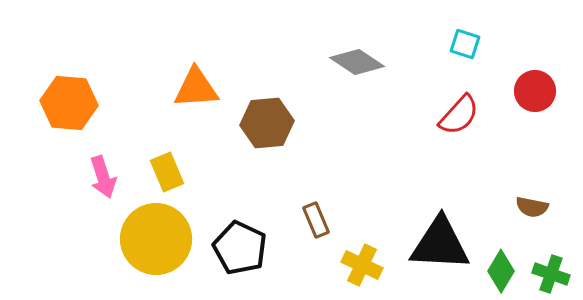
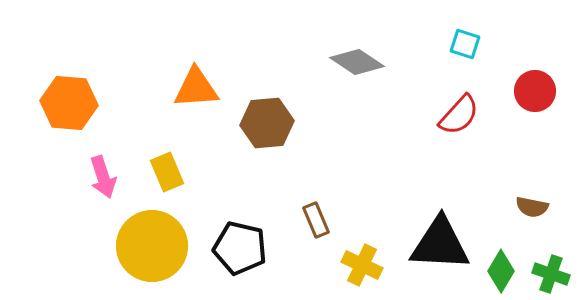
yellow circle: moved 4 px left, 7 px down
black pentagon: rotated 12 degrees counterclockwise
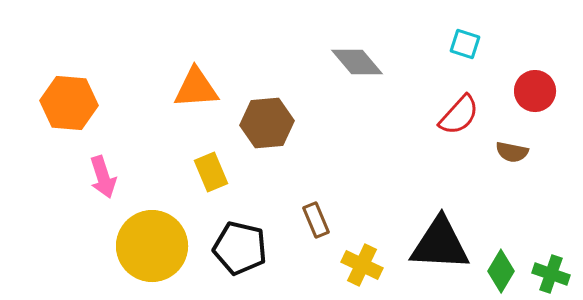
gray diamond: rotated 16 degrees clockwise
yellow rectangle: moved 44 px right
brown semicircle: moved 20 px left, 55 px up
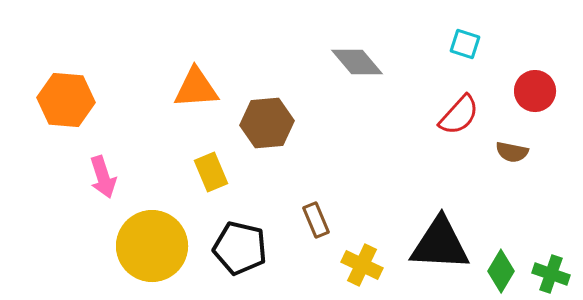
orange hexagon: moved 3 px left, 3 px up
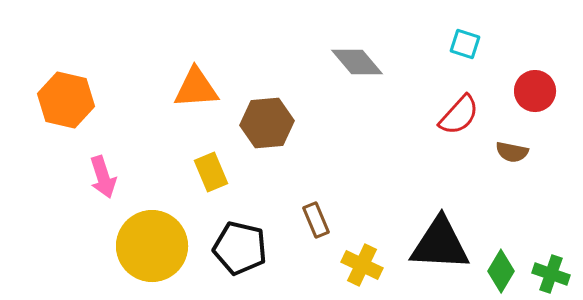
orange hexagon: rotated 8 degrees clockwise
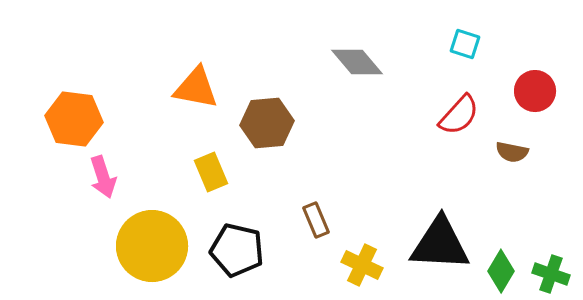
orange triangle: rotated 15 degrees clockwise
orange hexagon: moved 8 px right, 19 px down; rotated 6 degrees counterclockwise
black pentagon: moved 3 px left, 2 px down
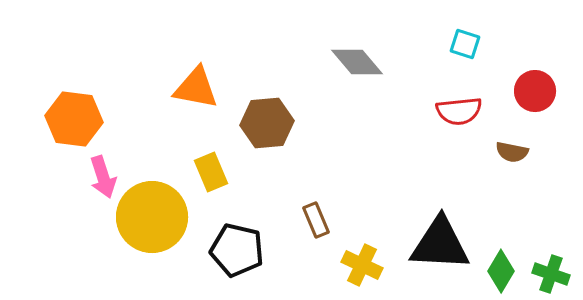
red semicircle: moved 4 px up; rotated 42 degrees clockwise
yellow circle: moved 29 px up
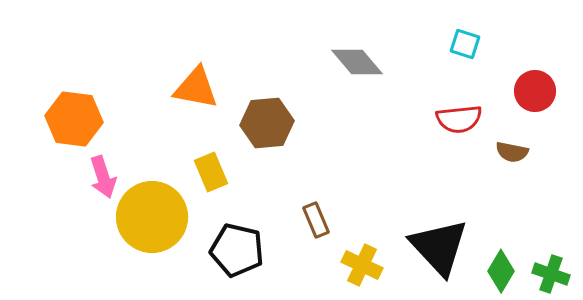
red semicircle: moved 8 px down
black triangle: moved 1 px left, 3 px down; rotated 44 degrees clockwise
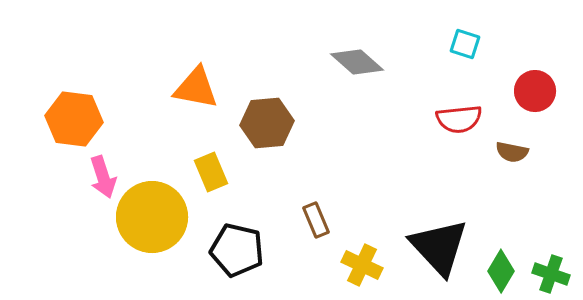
gray diamond: rotated 8 degrees counterclockwise
